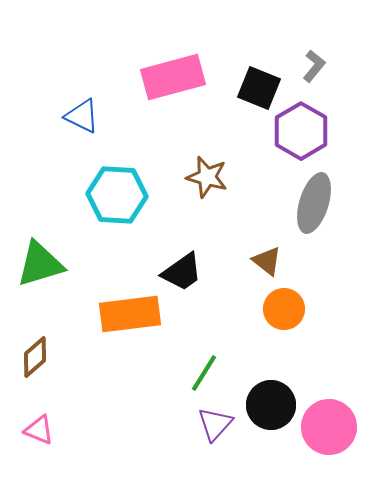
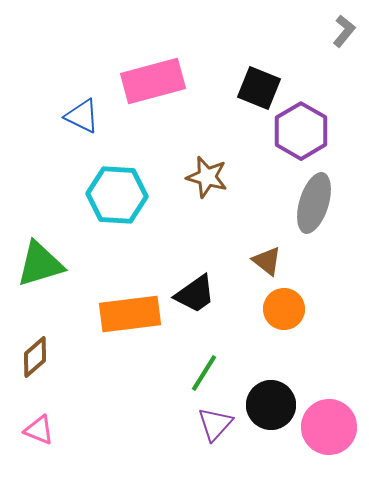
gray L-shape: moved 30 px right, 35 px up
pink rectangle: moved 20 px left, 4 px down
black trapezoid: moved 13 px right, 22 px down
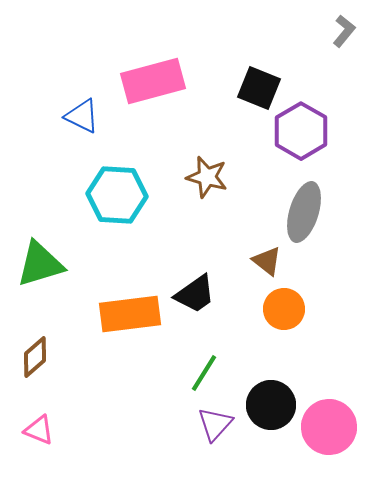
gray ellipse: moved 10 px left, 9 px down
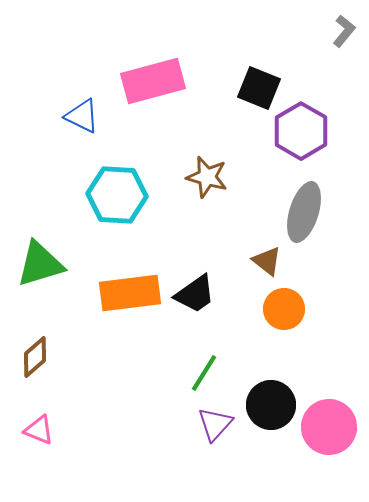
orange rectangle: moved 21 px up
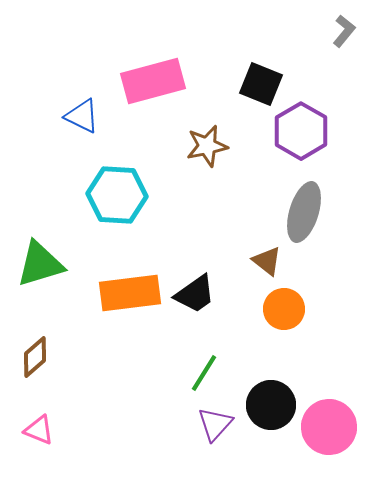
black square: moved 2 px right, 4 px up
brown star: moved 31 px up; rotated 27 degrees counterclockwise
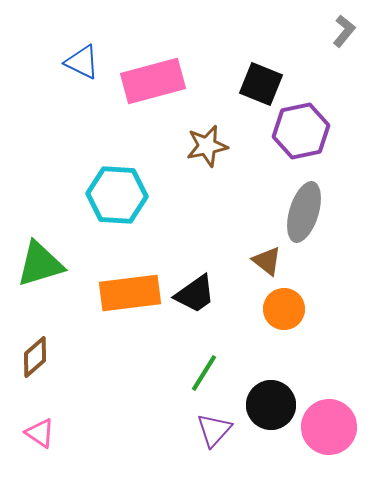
blue triangle: moved 54 px up
purple hexagon: rotated 18 degrees clockwise
purple triangle: moved 1 px left, 6 px down
pink triangle: moved 1 px right, 3 px down; rotated 12 degrees clockwise
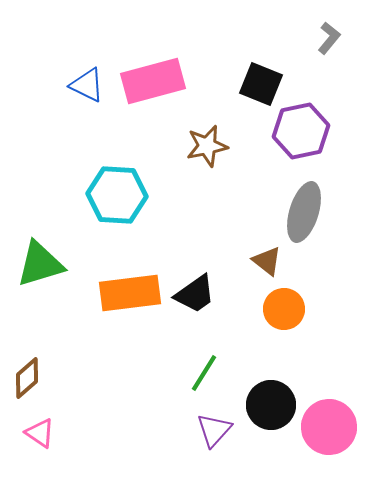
gray L-shape: moved 15 px left, 7 px down
blue triangle: moved 5 px right, 23 px down
brown diamond: moved 8 px left, 21 px down
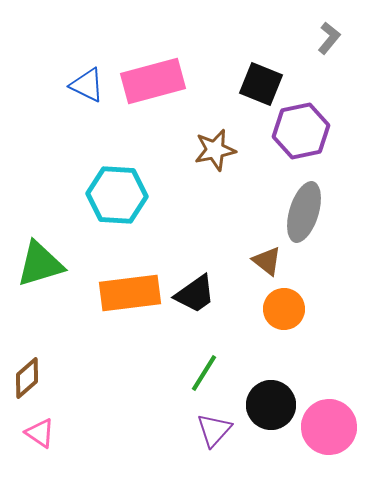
brown star: moved 8 px right, 4 px down
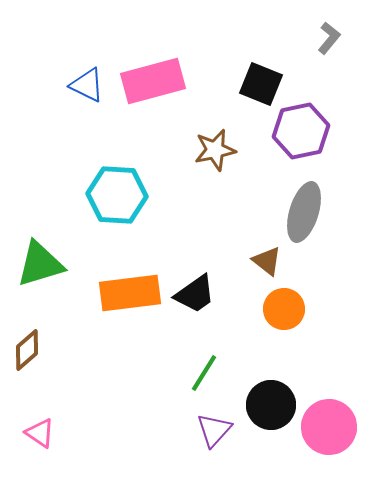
brown diamond: moved 28 px up
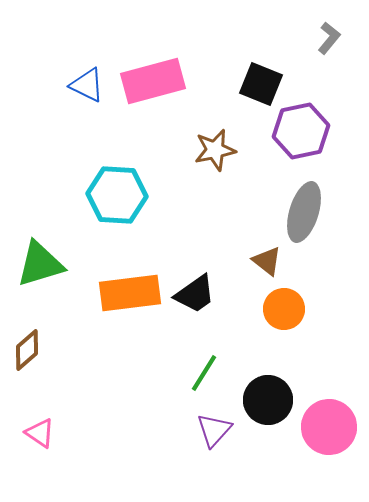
black circle: moved 3 px left, 5 px up
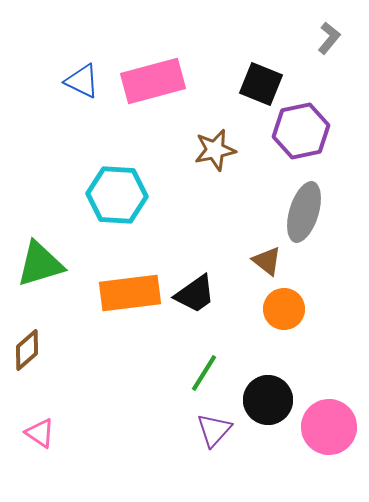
blue triangle: moved 5 px left, 4 px up
